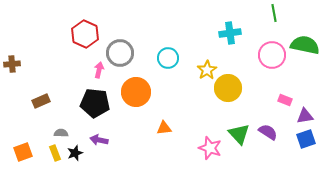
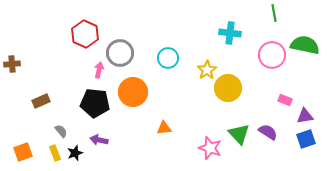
cyan cross: rotated 15 degrees clockwise
orange circle: moved 3 px left
gray semicircle: moved 2 px up; rotated 48 degrees clockwise
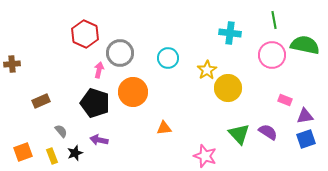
green line: moved 7 px down
black pentagon: rotated 12 degrees clockwise
pink star: moved 5 px left, 8 px down
yellow rectangle: moved 3 px left, 3 px down
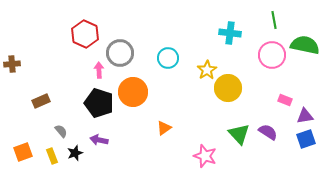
pink arrow: rotated 14 degrees counterclockwise
black pentagon: moved 4 px right
orange triangle: rotated 28 degrees counterclockwise
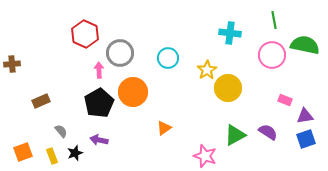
black pentagon: rotated 24 degrees clockwise
green triangle: moved 4 px left, 1 px down; rotated 45 degrees clockwise
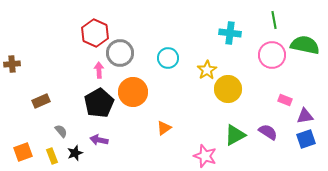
red hexagon: moved 10 px right, 1 px up
yellow circle: moved 1 px down
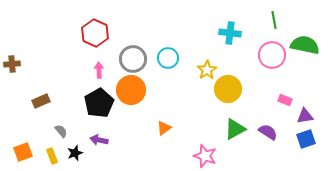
gray circle: moved 13 px right, 6 px down
orange circle: moved 2 px left, 2 px up
green triangle: moved 6 px up
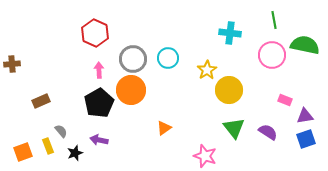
yellow circle: moved 1 px right, 1 px down
green triangle: moved 1 px left, 1 px up; rotated 40 degrees counterclockwise
yellow rectangle: moved 4 px left, 10 px up
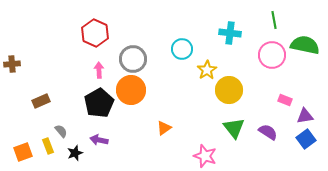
cyan circle: moved 14 px right, 9 px up
blue square: rotated 18 degrees counterclockwise
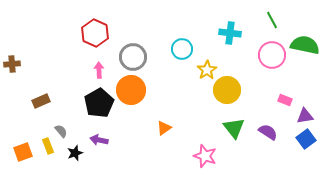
green line: moved 2 px left; rotated 18 degrees counterclockwise
gray circle: moved 2 px up
yellow circle: moved 2 px left
